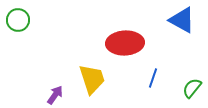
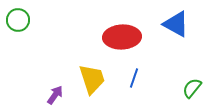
blue triangle: moved 6 px left, 4 px down
red ellipse: moved 3 px left, 6 px up
blue line: moved 19 px left
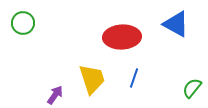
green circle: moved 5 px right, 3 px down
